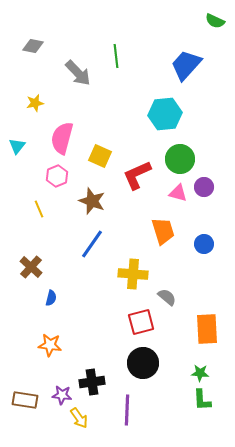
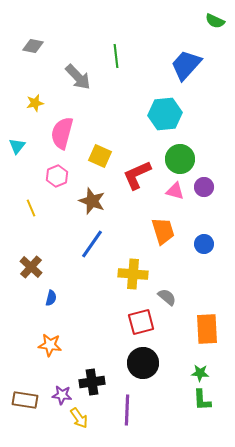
gray arrow: moved 4 px down
pink semicircle: moved 5 px up
pink triangle: moved 3 px left, 2 px up
yellow line: moved 8 px left, 1 px up
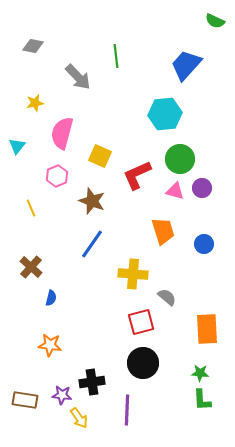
purple circle: moved 2 px left, 1 px down
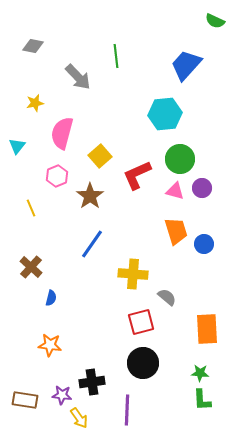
yellow square: rotated 25 degrees clockwise
brown star: moved 2 px left, 5 px up; rotated 16 degrees clockwise
orange trapezoid: moved 13 px right
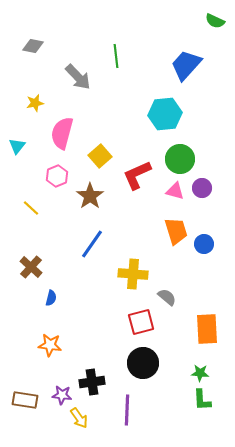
yellow line: rotated 24 degrees counterclockwise
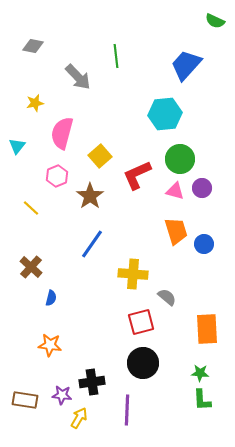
yellow arrow: rotated 115 degrees counterclockwise
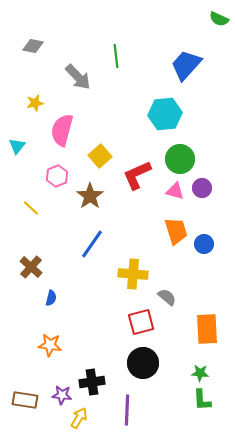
green semicircle: moved 4 px right, 2 px up
pink semicircle: moved 3 px up
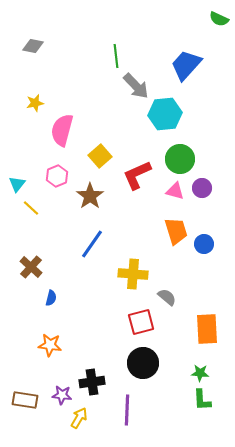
gray arrow: moved 58 px right, 9 px down
cyan triangle: moved 38 px down
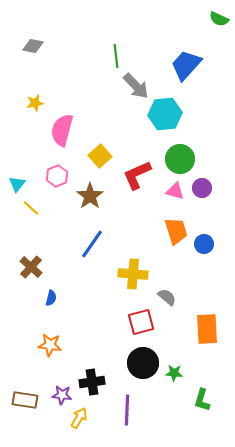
green star: moved 26 px left
green L-shape: rotated 20 degrees clockwise
